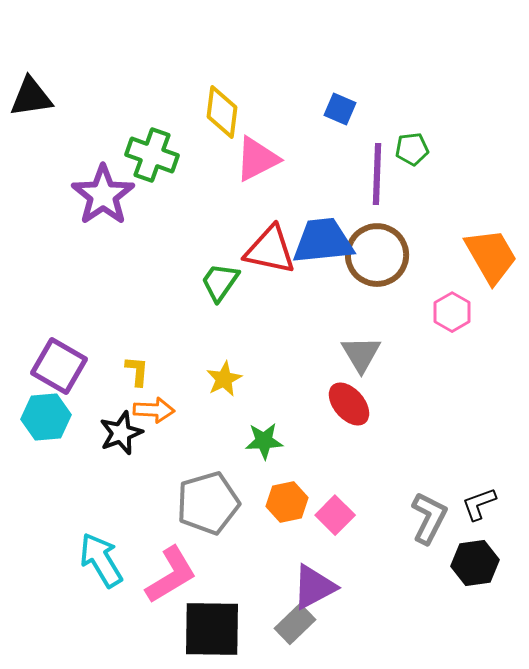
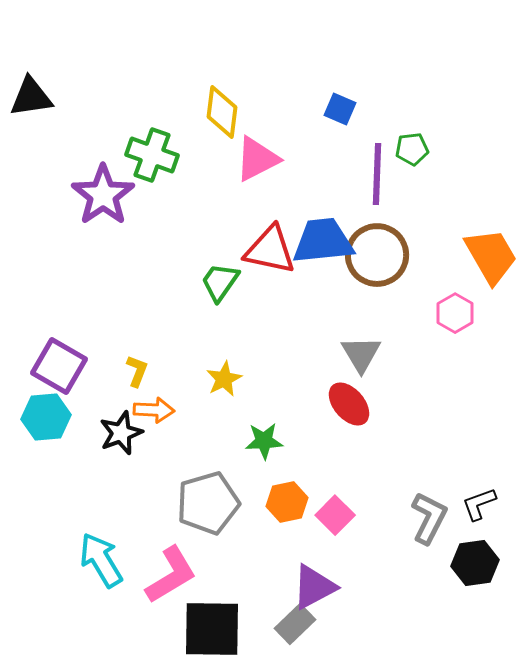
pink hexagon: moved 3 px right, 1 px down
yellow L-shape: rotated 16 degrees clockwise
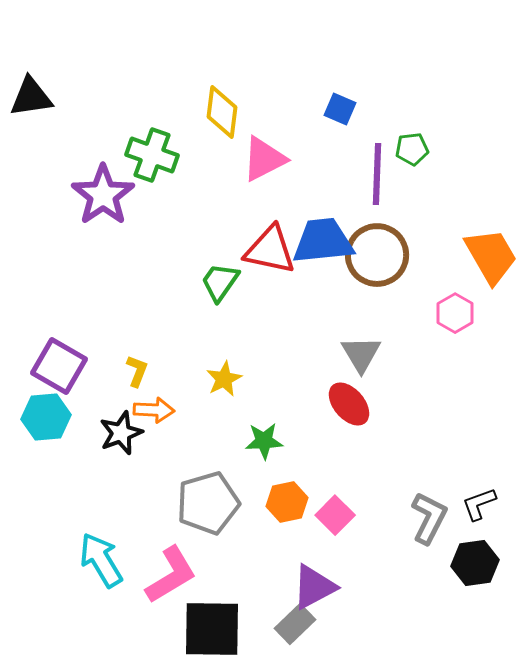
pink triangle: moved 7 px right
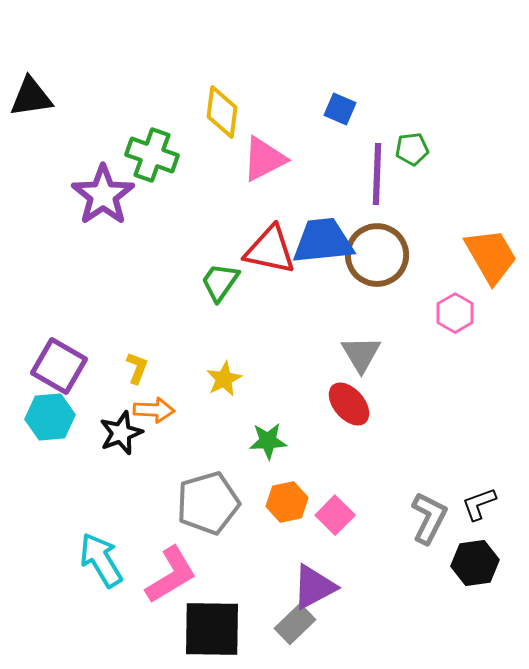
yellow L-shape: moved 3 px up
cyan hexagon: moved 4 px right
green star: moved 4 px right
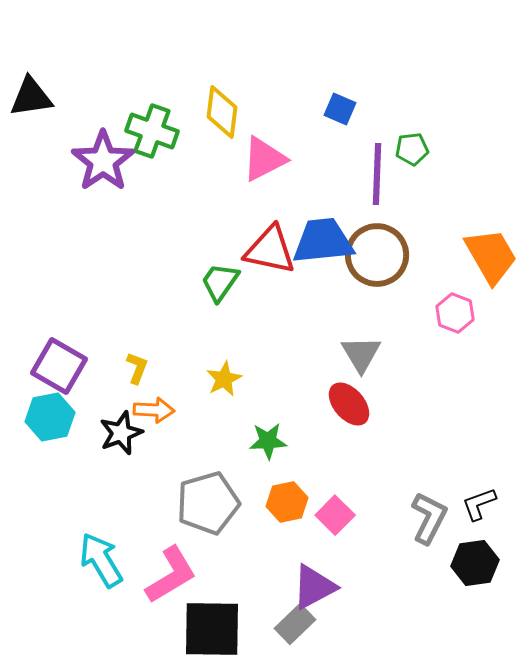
green cross: moved 24 px up
purple star: moved 34 px up
pink hexagon: rotated 9 degrees counterclockwise
cyan hexagon: rotated 6 degrees counterclockwise
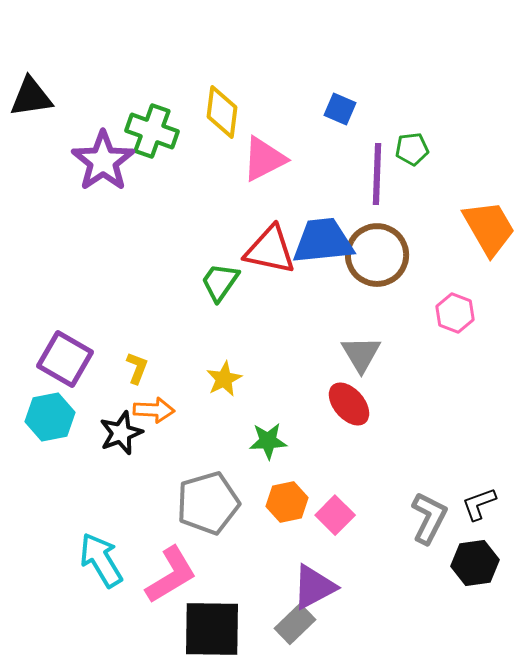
orange trapezoid: moved 2 px left, 28 px up
purple square: moved 6 px right, 7 px up
